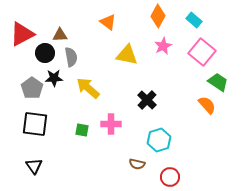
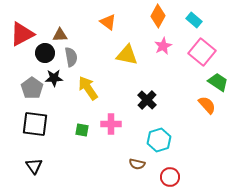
yellow arrow: rotated 15 degrees clockwise
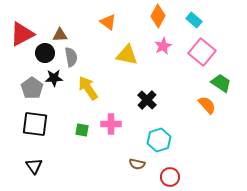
green trapezoid: moved 3 px right, 1 px down
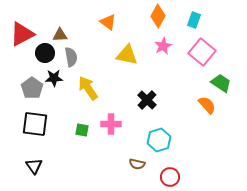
cyan rectangle: rotated 70 degrees clockwise
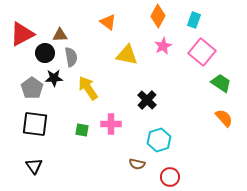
orange semicircle: moved 17 px right, 13 px down
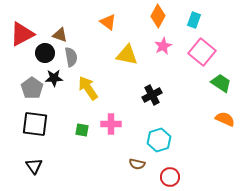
brown triangle: rotated 21 degrees clockwise
black cross: moved 5 px right, 5 px up; rotated 18 degrees clockwise
orange semicircle: moved 1 px right, 1 px down; rotated 24 degrees counterclockwise
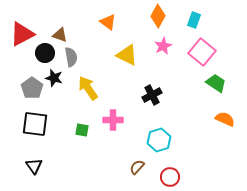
yellow triangle: rotated 15 degrees clockwise
black star: rotated 18 degrees clockwise
green trapezoid: moved 5 px left
pink cross: moved 2 px right, 4 px up
brown semicircle: moved 3 px down; rotated 119 degrees clockwise
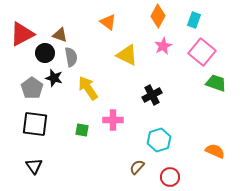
green trapezoid: rotated 15 degrees counterclockwise
orange semicircle: moved 10 px left, 32 px down
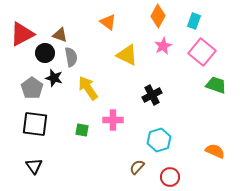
cyan rectangle: moved 1 px down
green trapezoid: moved 2 px down
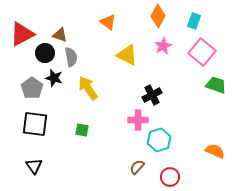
pink cross: moved 25 px right
